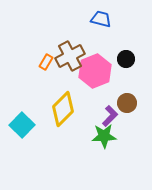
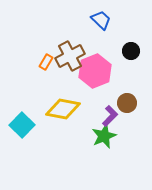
blue trapezoid: moved 1 px down; rotated 30 degrees clockwise
black circle: moved 5 px right, 8 px up
yellow diamond: rotated 56 degrees clockwise
green star: rotated 20 degrees counterclockwise
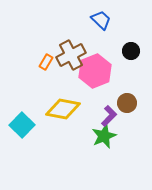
brown cross: moved 1 px right, 1 px up
purple L-shape: moved 1 px left
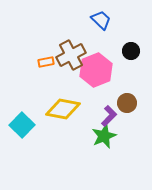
orange rectangle: rotated 49 degrees clockwise
pink hexagon: moved 1 px right, 1 px up
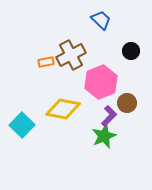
pink hexagon: moved 5 px right, 12 px down
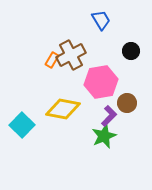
blue trapezoid: rotated 15 degrees clockwise
orange rectangle: moved 6 px right, 2 px up; rotated 49 degrees counterclockwise
pink hexagon: rotated 12 degrees clockwise
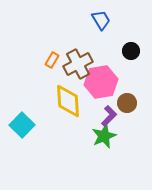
brown cross: moved 7 px right, 9 px down
yellow diamond: moved 5 px right, 8 px up; rotated 76 degrees clockwise
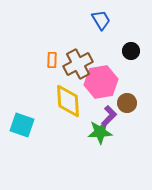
orange rectangle: rotated 28 degrees counterclockwise
cyan square: rotated 25 degrees counterclockwise
green star: moved 4 px left, 4 px up; rotated 20 degrees clockwise
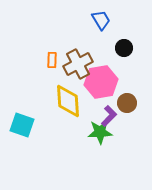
black circle: moved 7 px left, 3 px up
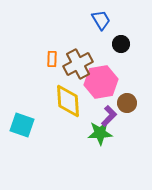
black circle: moved 3 px left, 4 px up
orange rectangle: moved 1 px up
green star: moved 1 px down
